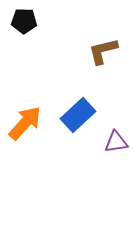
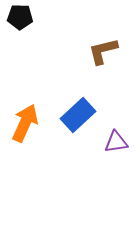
black pentagon: moved 4 px left, 4 px up
orange arrow: rotated 18 degrees counterclockwise
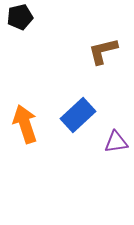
black pentagon: rotated 15 degrees counterclockwise
orange arrow: moved 1 px down; rotated 42 degrees counterclockwise
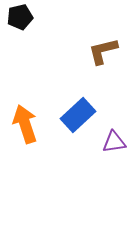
purple triangle: moved 2 px left
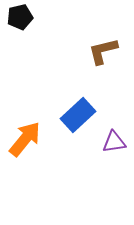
orange arrow: moved 15 px down; rotated 57 degrees clockwise
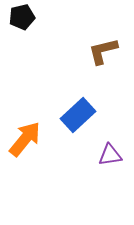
black pentagon: moved 2 px right
purple triangle: moved 4 px left, 13 px down
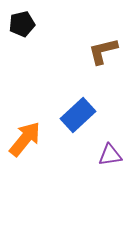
black pentagon: moved 7 px down
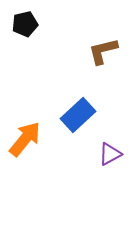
black pentagon: moved 3 px right
purple triangle: moved 1 px up; rotated 20 degrees counterclockwise
